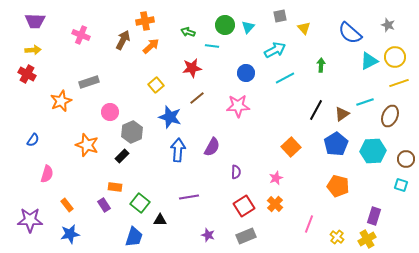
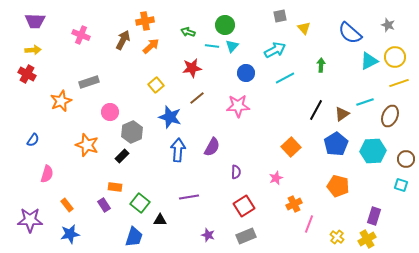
cyan triangle at (248, 27): moved 16 px left, 19 px down
orange cross at (275, 204): moved 19 px right; rotated 21 degrees clockwise
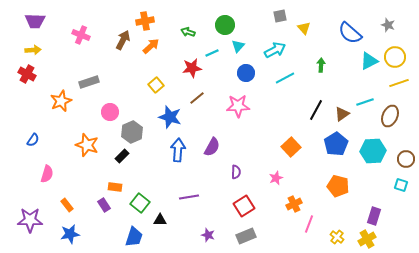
cyan line at (212, 46): moved 7 px down; rotated 32 degrees counterclockwise
cyan triangle at (232, 46): moved 6 px right
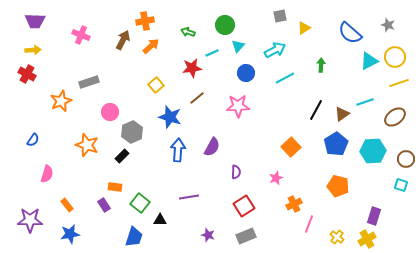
yellow triangle at (304, 28): rotated 40 degrees clockwise
brown ellipse at (390, 116): moved 5 px right, 1 px down; rotated 30 degrees clockwise
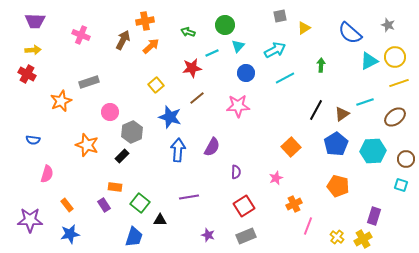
blue semicircle at (33, 140): rotated 64 degrees clockwise
pink line at (309, 224): moved 1 px left, 2 px down
yellow cross at (367, 239): moved 4 px left
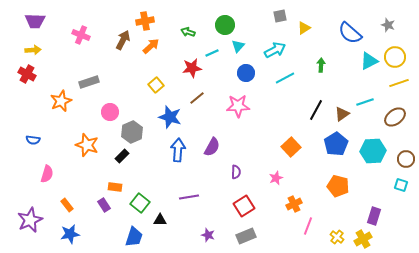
purple star at (30, 220): rotated 25 degrees counterclockwise
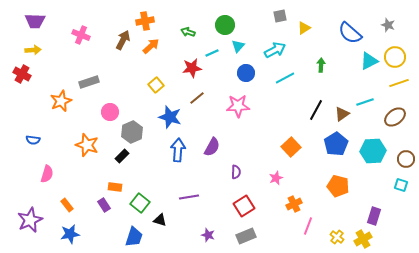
red cross at (27, 74): moved 5 px left
black triangle at (160, 220): rotated 16 degrees clockwise
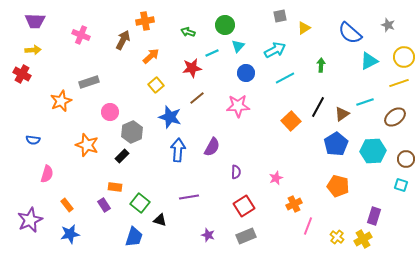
orange arrow at (151, 46): moved 10 px down
yellow circle at (395, 57): moved 9 px right
black line at (316, 110): moved 2 px right, 3 px up
orange square at (291, 147): moved 26 px up
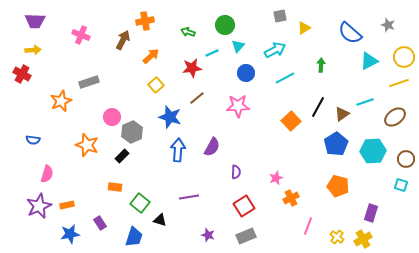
pink circle at (110, 112): moved 2 px right, 5 px down
orange cross at (294, 204): moved 3 px left, 6 px up
orange rectangle at (67, 205): rotated 64 degrees counterclockwise
purple rectangle at (104, 205): moved 4 px left, 18 px down
purple rectangle at (374, 216): moved 3 px left, 3 px up
purple star at (30, 220): moved 9 px right, 14 px up
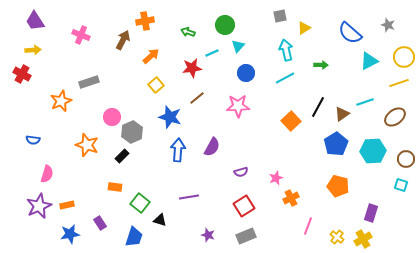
purple trapezoid at (35, 21): rotated 55 degrees clockwise
cyan arrow at (275, 50): moved 11 px right; rotated 75 degrees counterclockwise
green arrow at (321, 65): rotated 88 degrees clockwise
purple semicircle at (236, 172): moved 5 px right; rotated 72 degrees clockwise
